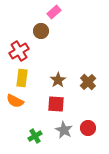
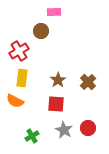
pink rectangle: rotated 40 degrees clockwise
green cross: moved 3 px left
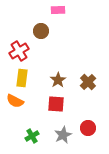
pink rectangle: moved 4 px right, 2 px up
gray star: moved 1 px left, 5 px down; rotated 18 degrees clockwise
